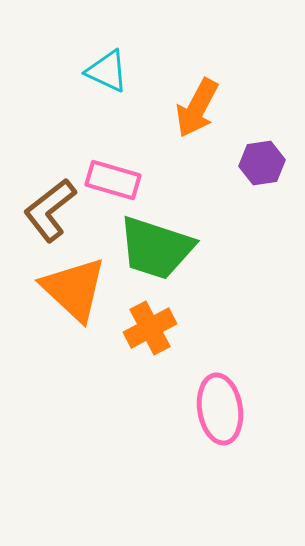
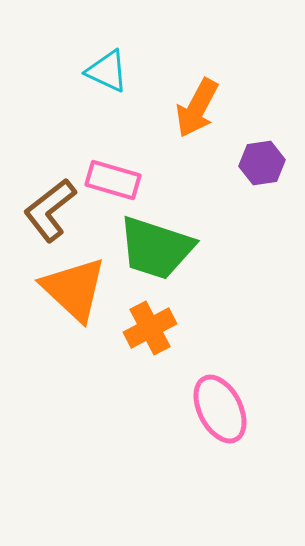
pink ellipse: rotated 18 degrees counterclockwise
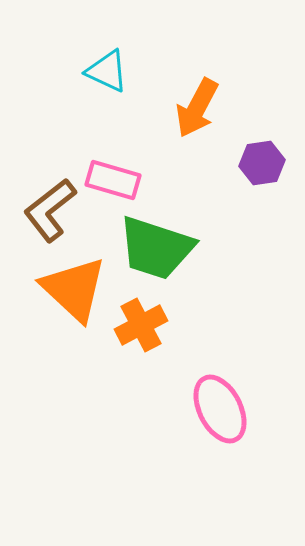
orange cross: moved 9 px left, 3 px up
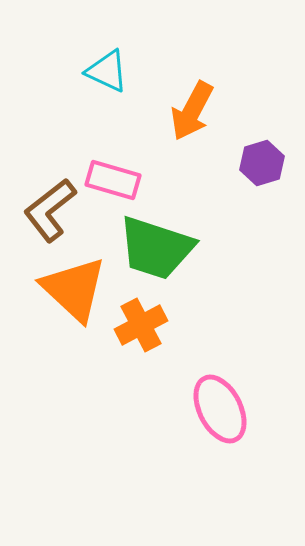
orange arrow: moved 5 px left, 3 px down
purple hexagon: rotated 9 degrees counterclockwise
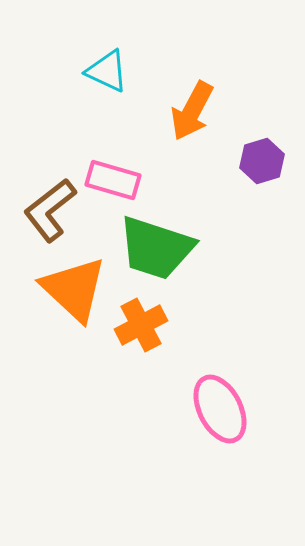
purple hexagon: moved 2 px up
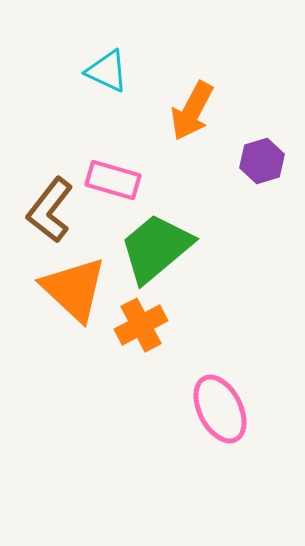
brown L-shape: rotated 14 degrees counterclockwise
green trapezoid: rotated 122 degrees clockwise
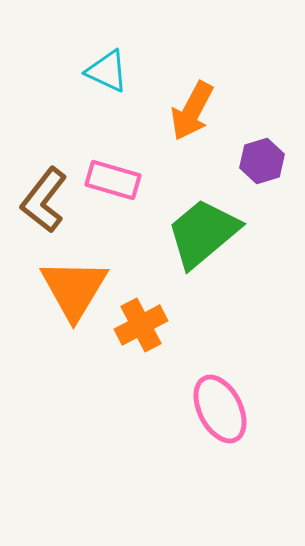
brown L-shape: moved 6 px left, 10 px up
green trapezoid: moved 47 px right, 15 px up
orange triangle: rotated 18 degrees clockwise
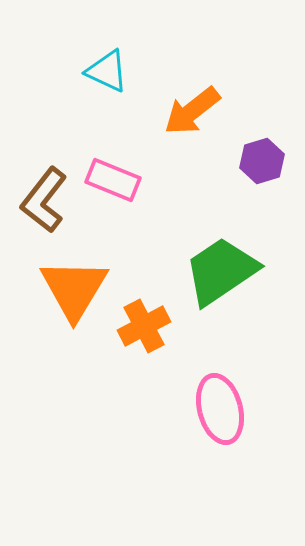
orange arrow: rotated 24 degrees clockwise
pink rectangle: rotated 6 degrees clockwise
green trapezoid: moved 18 px right, 38 px down; rotated 6 degrees clockwise
orange cross: moved 3 px right, 1 px down
pink ellipse: rotated 12 degrees clockwise
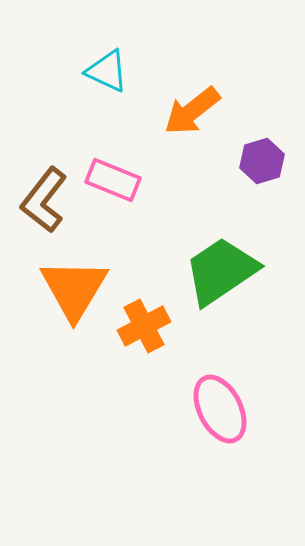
pink ellipse: rotated 12 degrees counterclockwise
